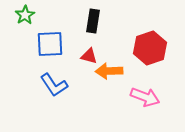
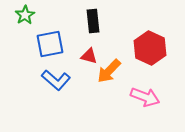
black rectangle: rotated 15 degrees counterclockwise
blue square: rotated 8 degrees counterclockwise
red hexagon: rotated 16 degrees counterclockwise
orange arrow: rotated 44 degrees counterclockwise
blue L-shape: moved 2 px right, 5 px up; rotated 16 degrees counterclockwise
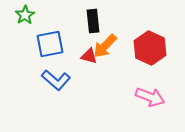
orange arrow: moved 4 px left, 25 px up
pink arrow: moved 5 px right
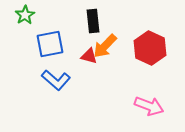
pink arrow: moved 1 px left, 9 px down
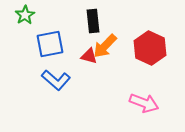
pink arrow: moved 5 px left, 3 px up
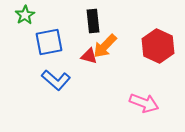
blue square: moved 1 px left, 2 px up
red hexagon: moved 8 px right, 2 px up
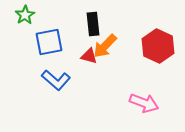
black rectangle: moved 3 px down
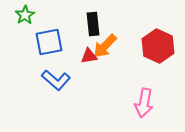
red triangle: rotated 24 degrees counterclockwise
pink arrow: rotated 80 degrees clockwise
